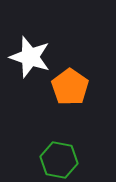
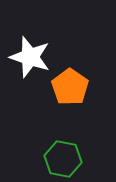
green hexagon: moved 4 px right, 1 px up
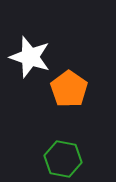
orange pentagon: moved 1 px left, 2 px down
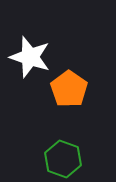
green hexagon: rotated 9 degrees clockwise
